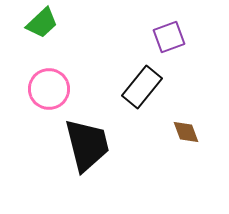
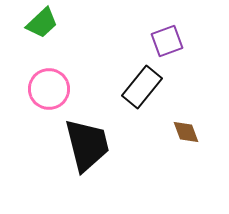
purple square: moved 2 px left, 4 px down
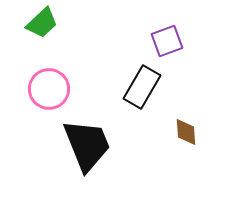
black rectangle: rotated 9 degrees counterclockwise
brown diamond: rotated 16 degrees clockwise
black trapezoid: rotated 8 degrees counterclockwise
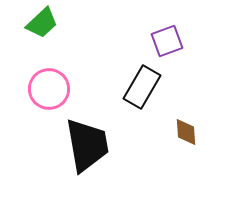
black trapezoid: rotated 12 degrees clockwise
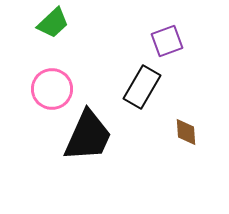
green trapezoid: moved 11 px right
pink circle: moved 3 px right
black trapezoid: moved 1 px right, 9 px up; rotated 34 degrees clockwise
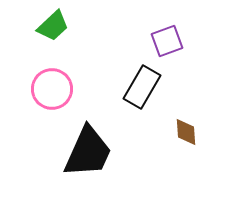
green trapezoid: moved 3 px down
black trapezoid: moved 16 px down
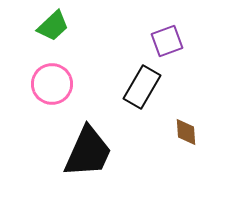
pink circle: moved 5 px up
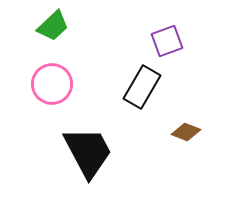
brown diamond: rotated 64 degrees counterclockwise
black trapezoid: rotated 52 degrees counterclockwise
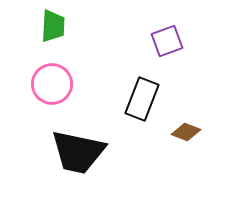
green trapezoid: rotated 44 degrees counterclockwise
black rectangle: moved 12 px down; rotated 9 degrees counterclockwise
black trapezoid: moved 10 px left; rotated 130 degrees clockwise
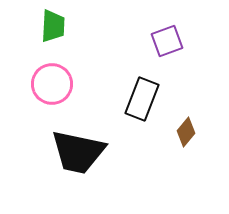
brown diamond: rotated 72 degrees counterclockwise
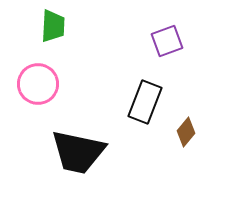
pink circle: moved 14 px left
black rectangle: moved 3 px right, 3 px down
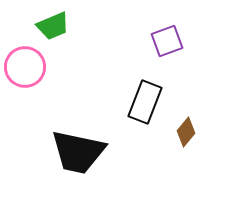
green trapezoid: rotated 64 degrees clockwise
pink circle: moved 13 px left, 17 px up
